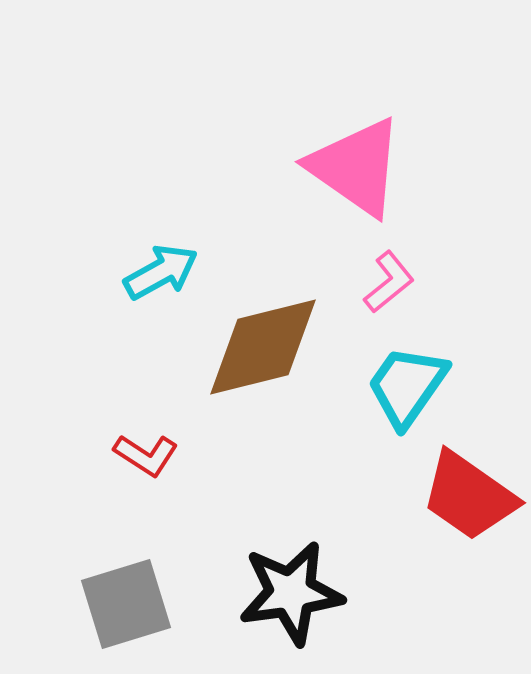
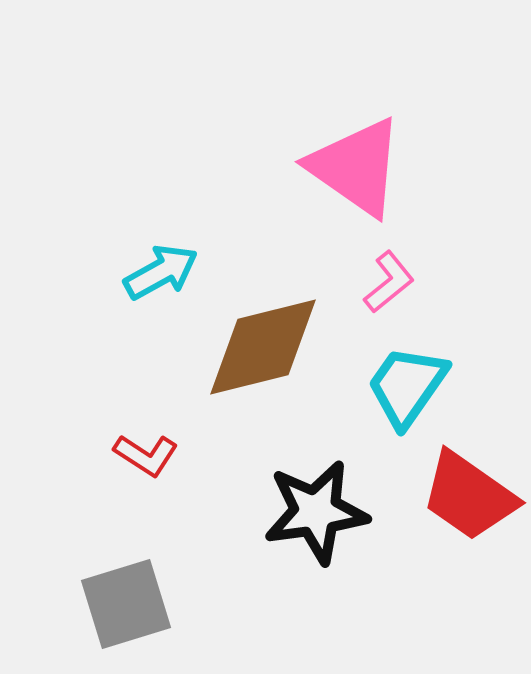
black star: moved 25 px right, 81 px up
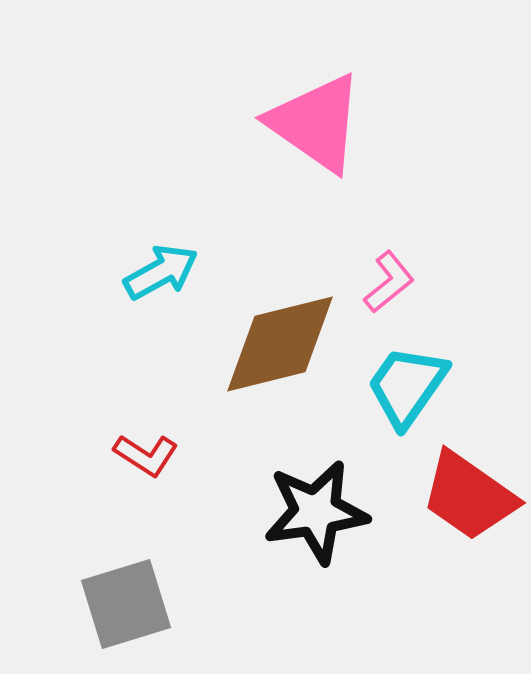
pink triangle: moved 40 px left, 44 px up
brown diamond: moved 17 px right, 3 px up
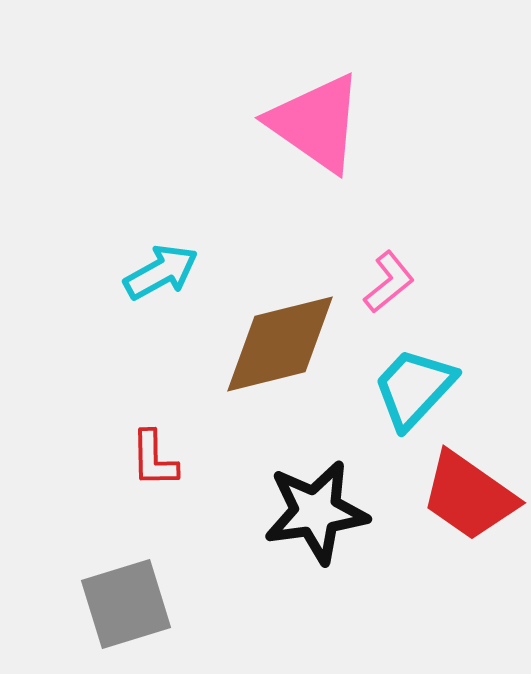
cyan trapezoid: moved 7 px right, 2 px down; rotated 8 degrees clockwise
red L-shape: moved 8 px right, 4 px down; rotated 56 degrees clockwise
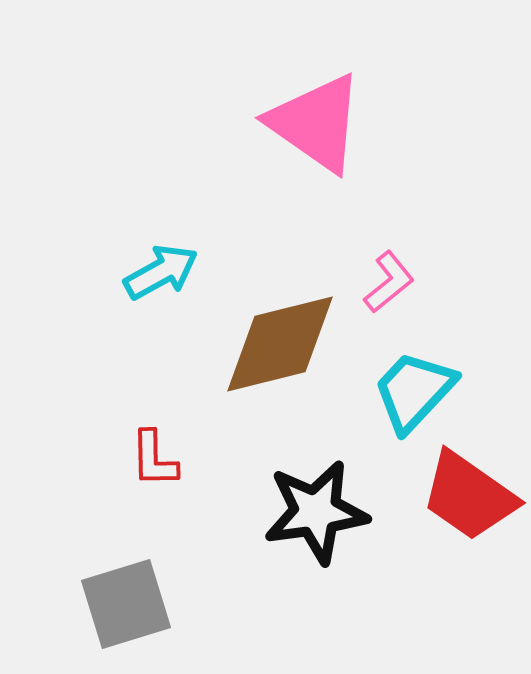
cyan trapezoid: moved 3 px down
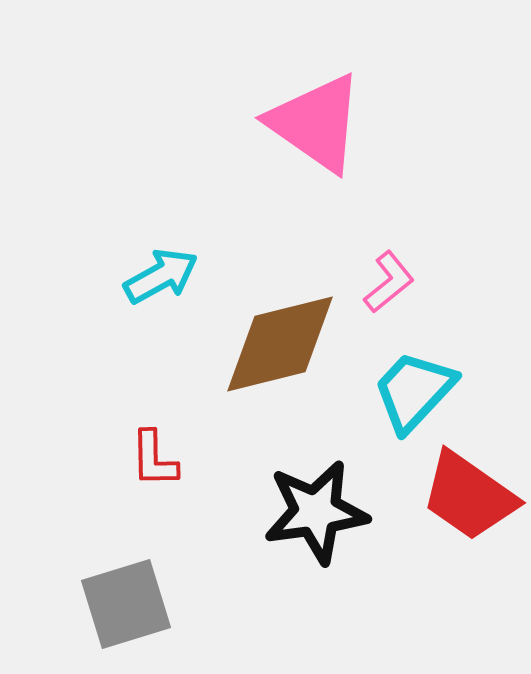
cyan arrow: moved 4 px down
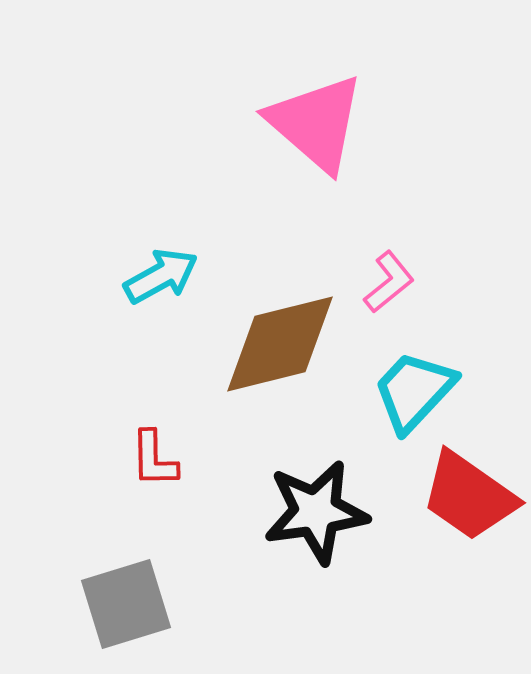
pink triangle: rotated 6 degrees clockwise
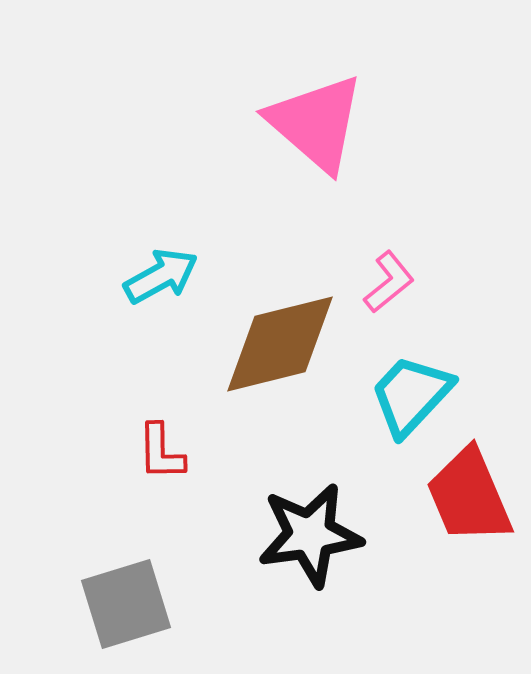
cyan trapezoid: moved 3 px left, 4 px down
red L-shape: moved 7 px right, 7 px up
red trapezoid: rotated 32 degrees clockwise
black star: moved 6 px left, 23 px down
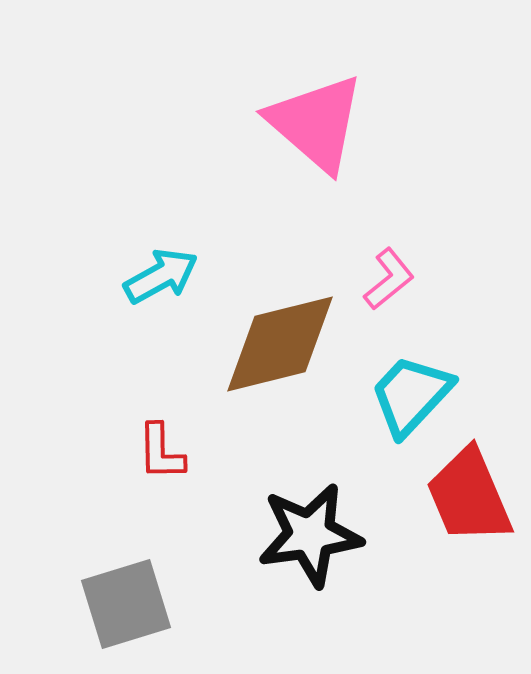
pink L-shape: moved 3 px up
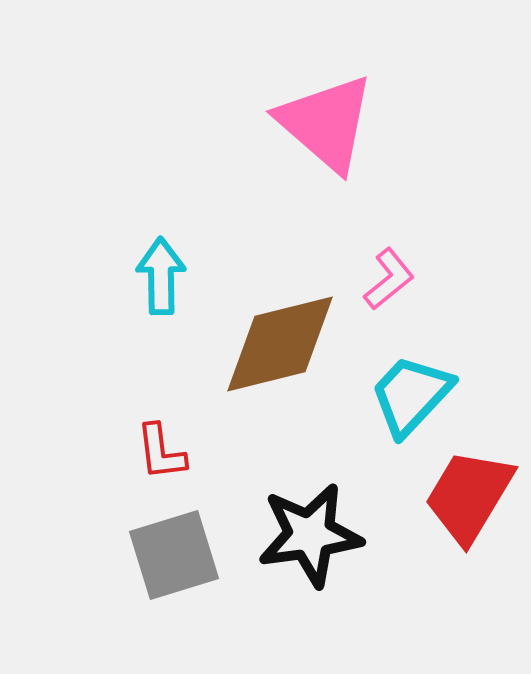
pink triangle: moved 10 px right
cyan arrow: rotated 62 degrees counterclockwise
red L-shape: rotated 6 degrees counterclockwise
red trapezoid: rotated 54 degrees clockwise
gray square: moved 48 px right, 49 px up
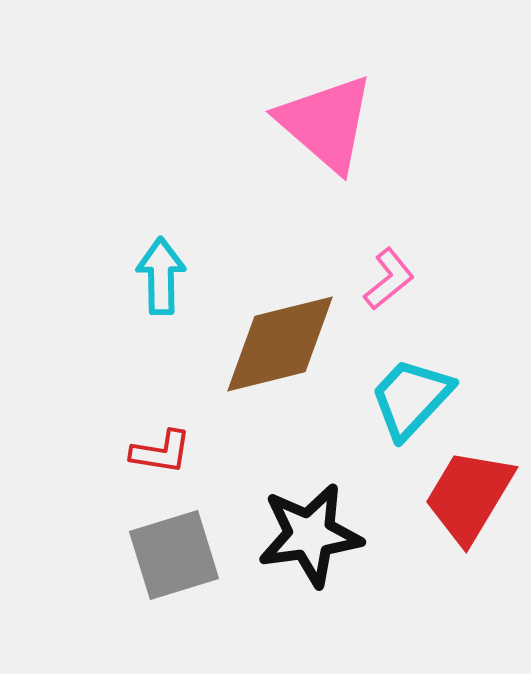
cyan trapezoid: moved 3 px down
red L-shape: rotated 74 degrees counterclockwise
